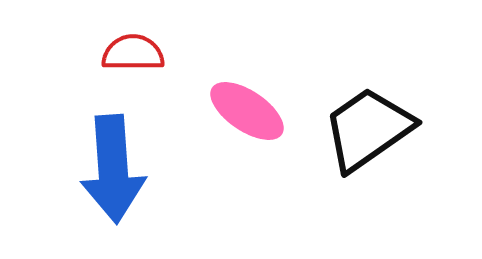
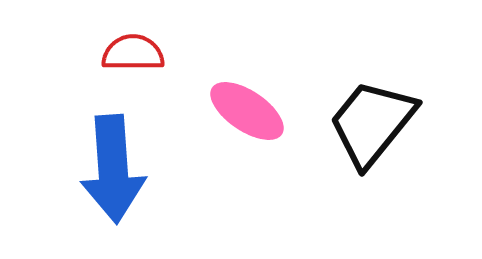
black trapezoid: moved 4 px right, 6 px up; rotated 16 degrees counterclockwise
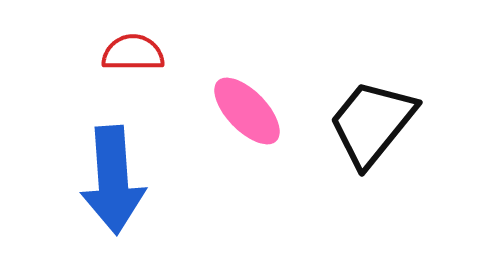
pink ellipse: rotated 12 degrees clockwise
blue arrow: moved 11 px down
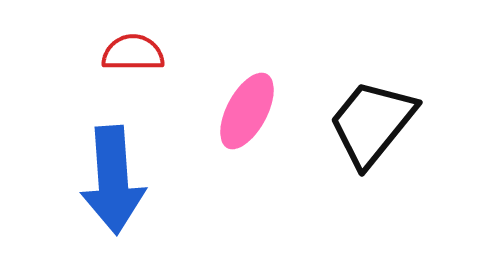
pink ellipse: rotated 72 degrees clockwise
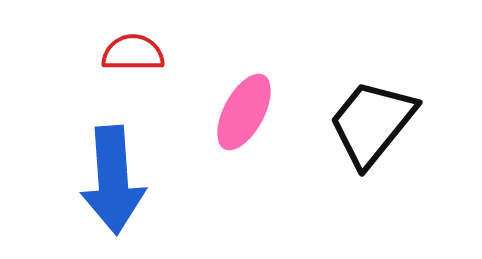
pink ellipse: moved 3 px left, 1 px down
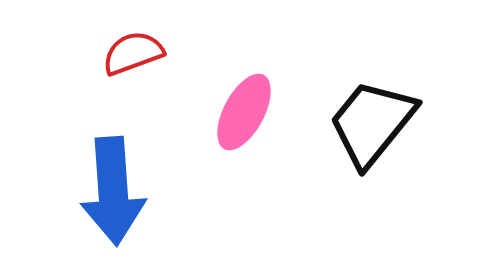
red semicircle: rotated 20 degrees counterclockwise
blue arrow: moved 11 px down
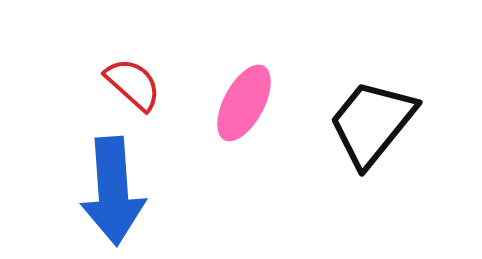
red semicircle: moved 31 px down; rotated 62 degrees clockwise
pink ellipse: moved 9 px up
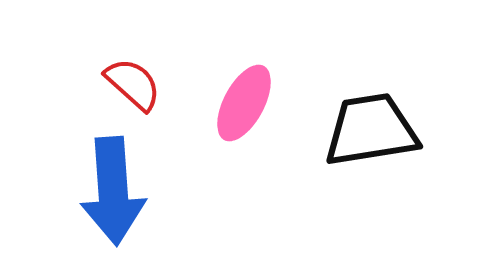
black trapezoid: moved 1 px left, 7 px down; rotated 42 degrees clockwise
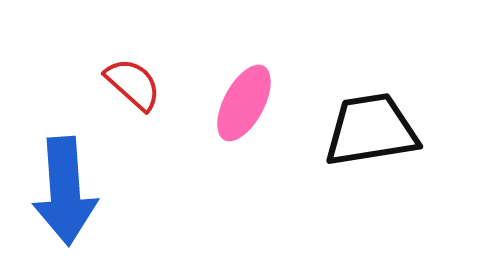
blue arrow: moved 48 px left
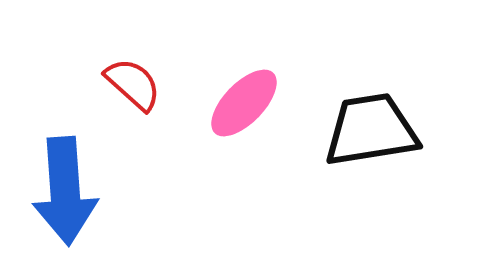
pink ellipse: rotated 16 degrees clockwise
